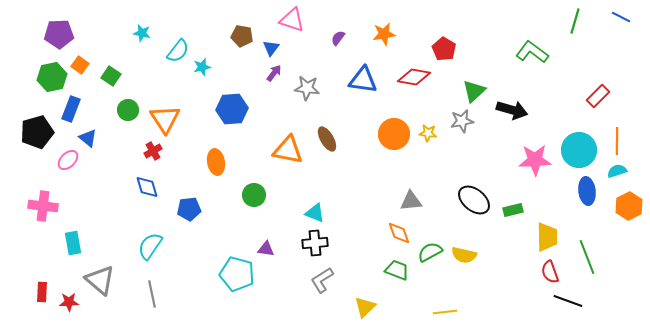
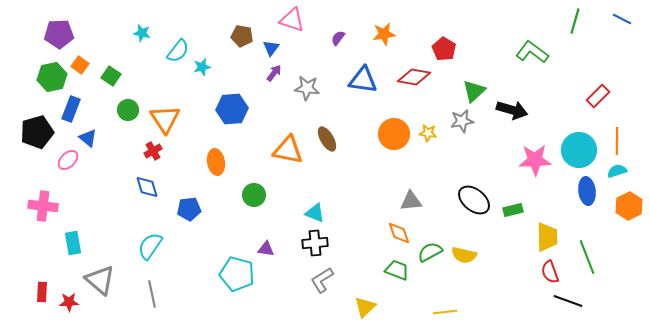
blue line at (621, 17): moved 1 px right, 2 px down
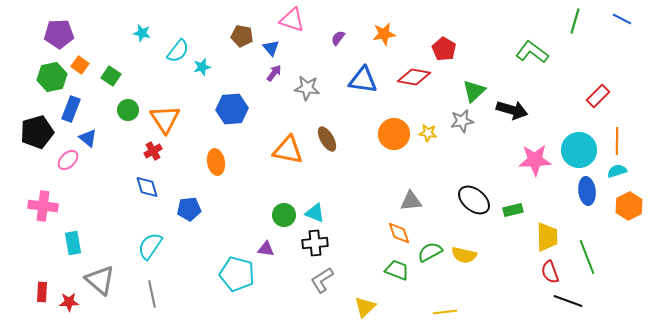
blue triangle at (271, 48): rotated 18 degrees counterclockwise
green circle at (254, 195): moved 30 px right, 20 px down
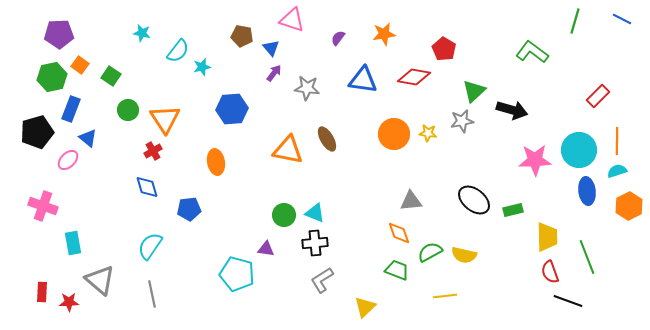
pink cross at (43, 206): rotated 12 degrees clockwise
yellow line at (445, 312): moved 16 px up
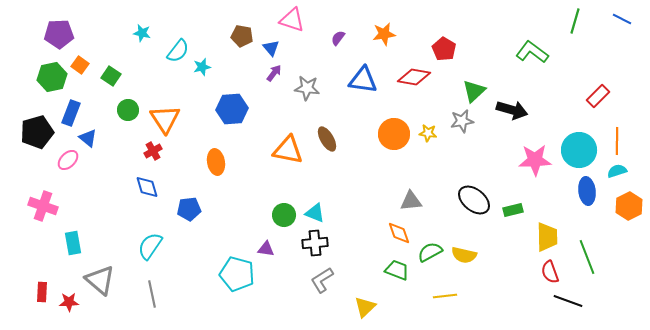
blue rectangle at (71, 109): moved 4 px down
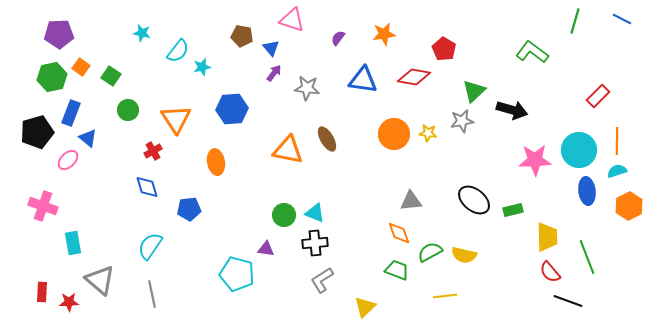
orange square at (80, 65): moved 1 px right, 2 px down
orange triangle at (165, 119): moved 11 px right
red semicircle at (550, 272): rotated 20 degrees counterclockwise
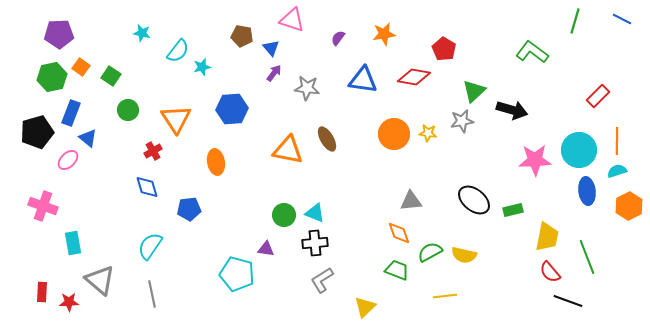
yellow trapezoid at (547, 237): rotated 12 degrees clockwise
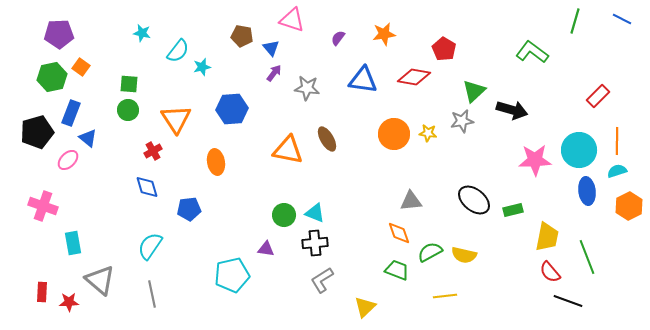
green square at (111, 76): moved 18 px right, 8 px down; rotated 30 degrees counterclockwise
cyan pentagon at (237, 274): moved 5 px left, 1 px down; rotated 28 degrees counterclockwise
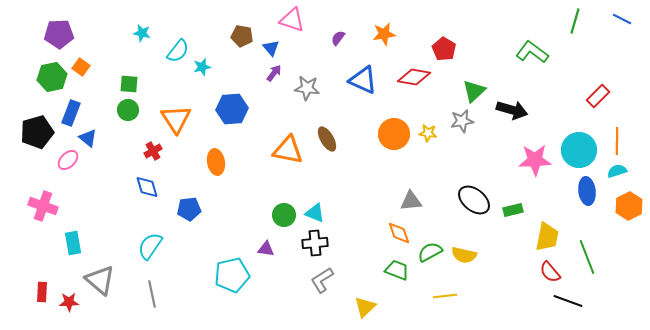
blue triangle at (363, 80): rotated 16 degrees clockwise
